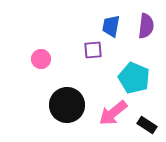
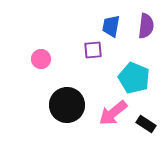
black rectangle: moved 1 px left, 1 px up
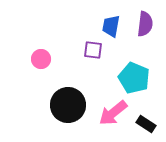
purple semicircle: moved 1 px left, 2 px up
purple square: rotated 12 degrees clockwise
black circle: moved 1 px right
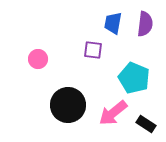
blue trapezoid: moved 2 px right, 3 px up
pink circle: moved 3 px left
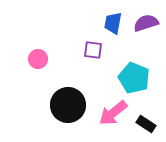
purple semicircle: moved 1 px right, 1 px up; rotated 115 degrees counterclockwise
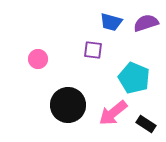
blue trapezoid: moved 2 px left, 1 px up; rotated 85 degrees counterclockwise
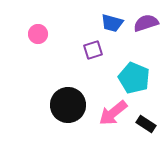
blue trapezoid: moved 1 px right, 1 px down
purple square: rotated 24 degrees counterclockwise
pink circle: moved 25 px up
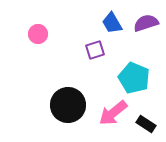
blue trapezoid: rotated 45 degrees clockwise
purple square: moved 2 px right
